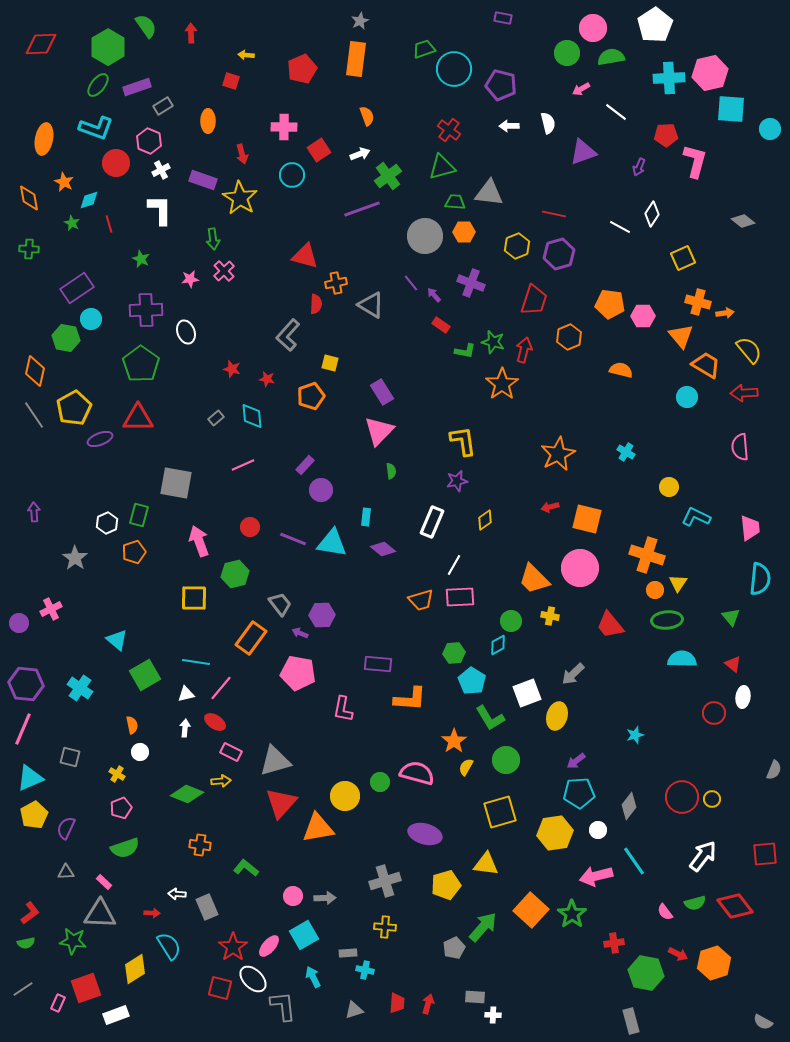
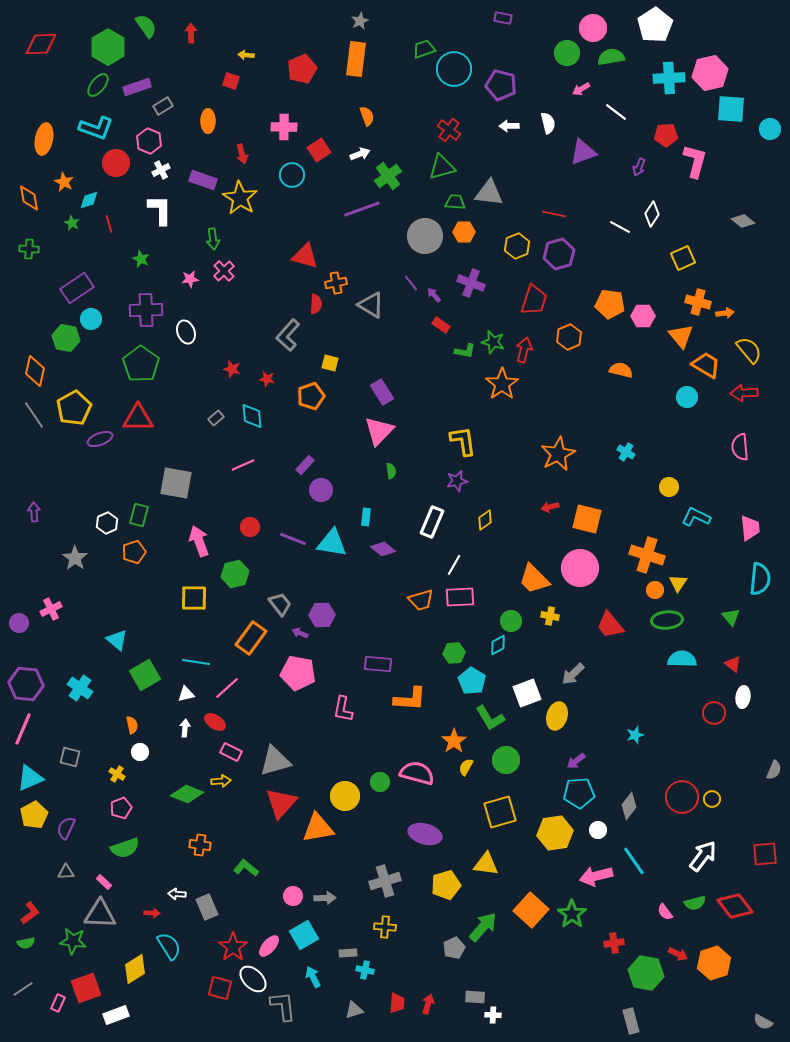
pink line at (221, 688): moved 6 px right; rotated 8 degrees clockwise
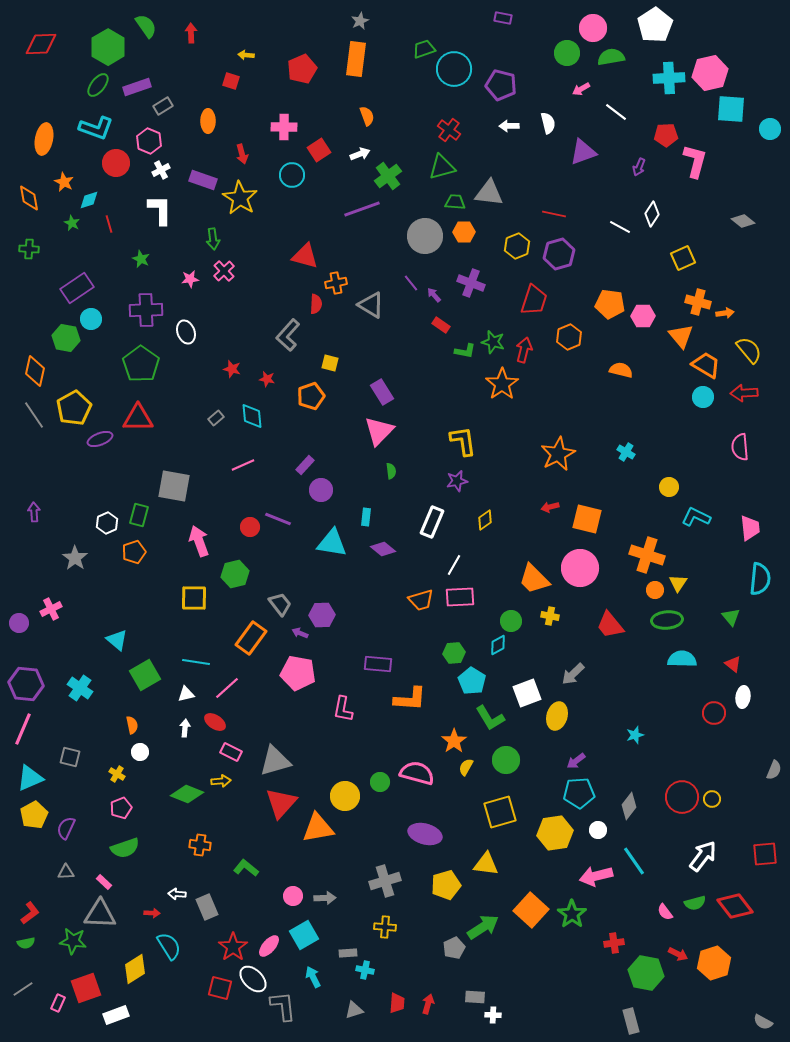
cyan circle at (687, 397): moved 16 px right
gray square at (176, 483): moved 2 px left, 3 px down
purple line at (293, 539): moved 15 px left, 20 px up
green arrow at (483, 927): rotated 16 degrees clockwise
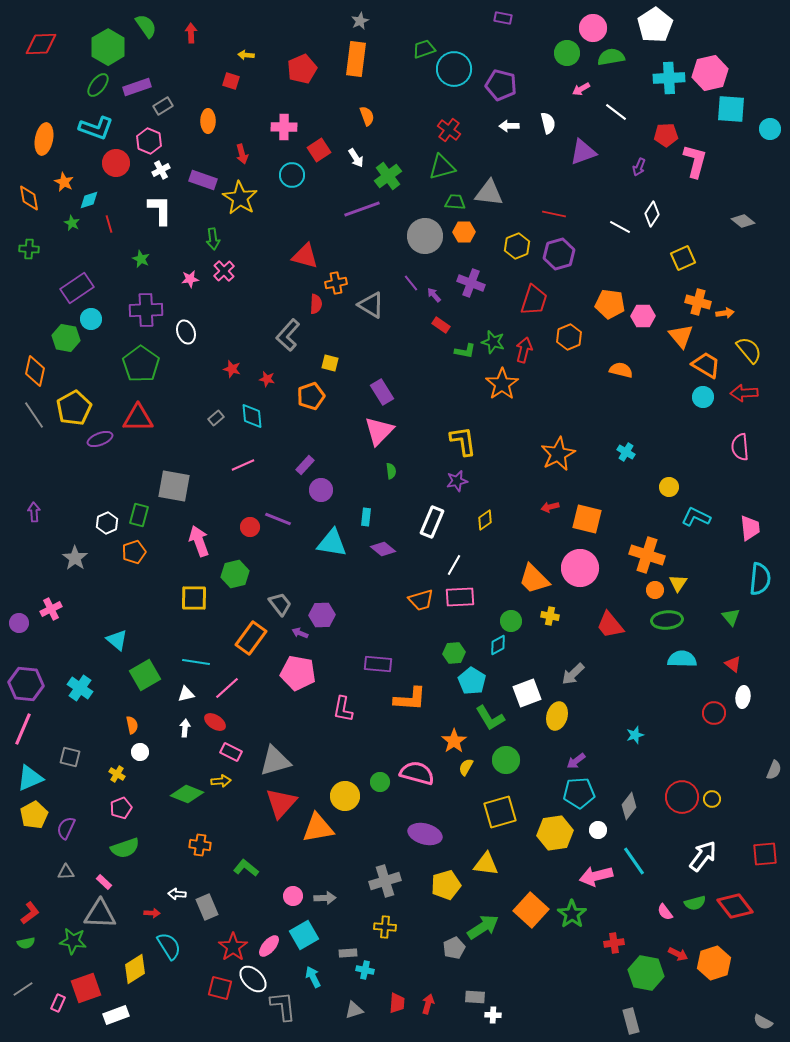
white arrow at (360, 154): moved 4 px left, 4 px down; rotated 78 degrees clockwise
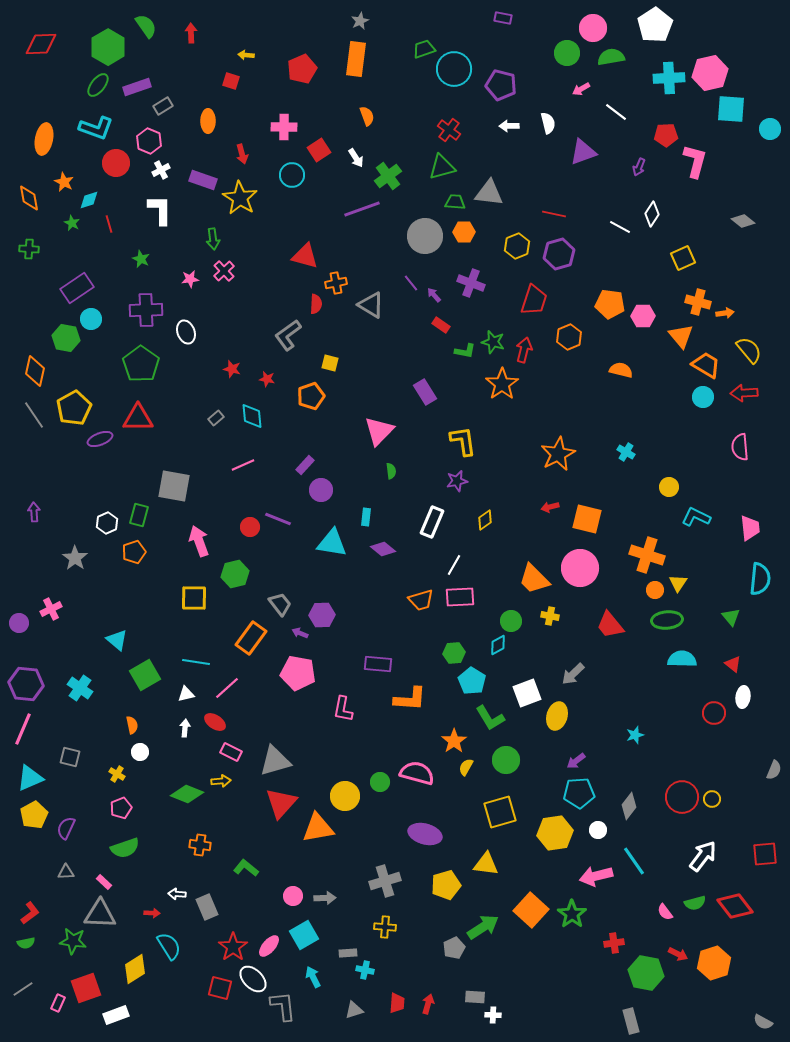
gray L-shape at (288, 335): rotated 12 degrees clockwise
purple rectangle at (382, 392): moved 43 px right
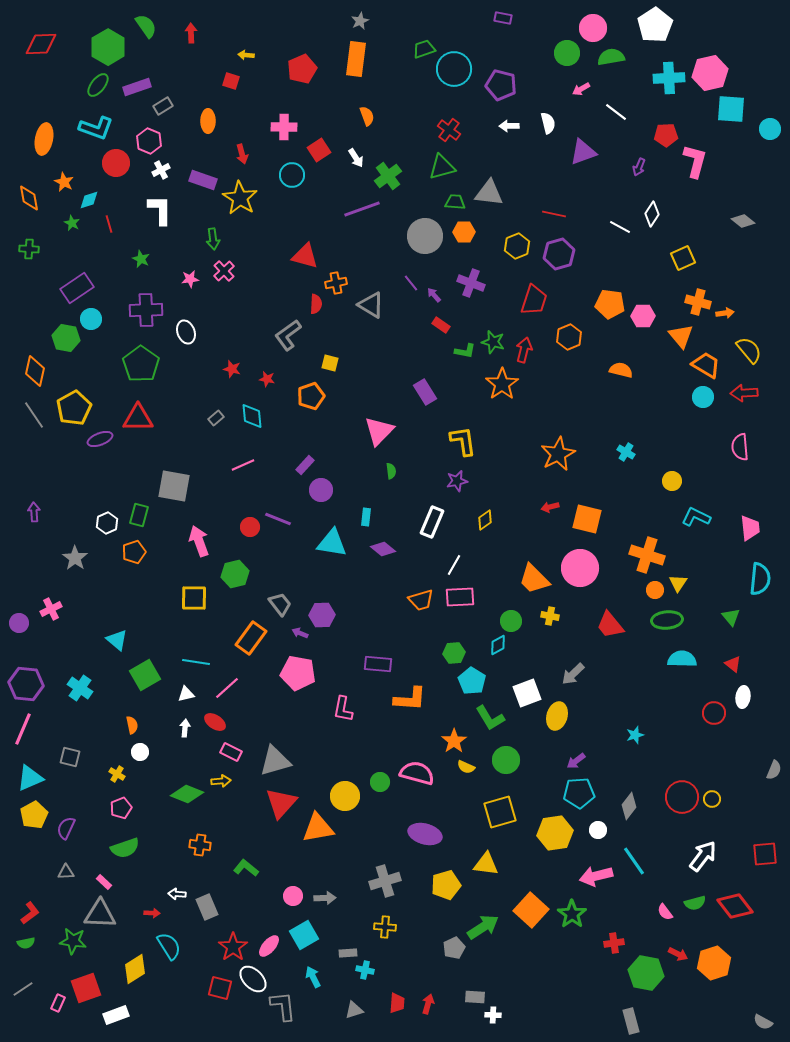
yellow circle at (669, 487): moved 3 px right, 6 px up
yellow semicircle at (466, 767): rotated 96 degrees counterclockwise
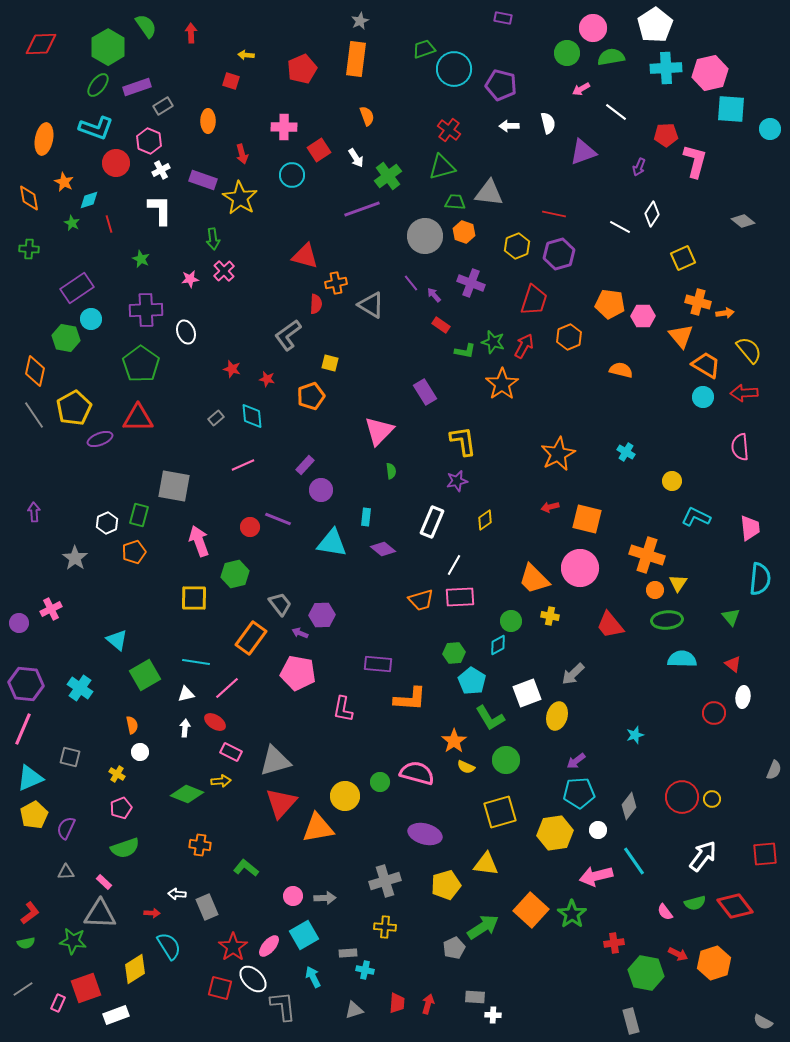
cyan cross at (669, 78): moved 3 px left, 10 px up
orange hexagon at (464, 232): rotated 20 degrees clockwise
red arrow at (524, 350): moved 4 px up; rotated 15 degrees clockwise
